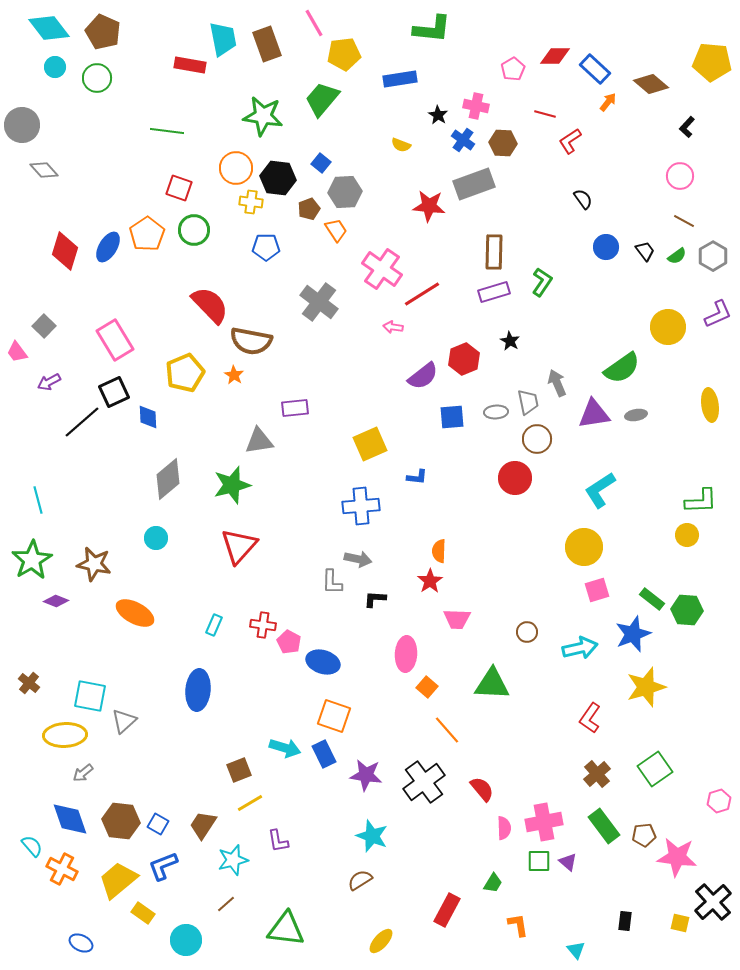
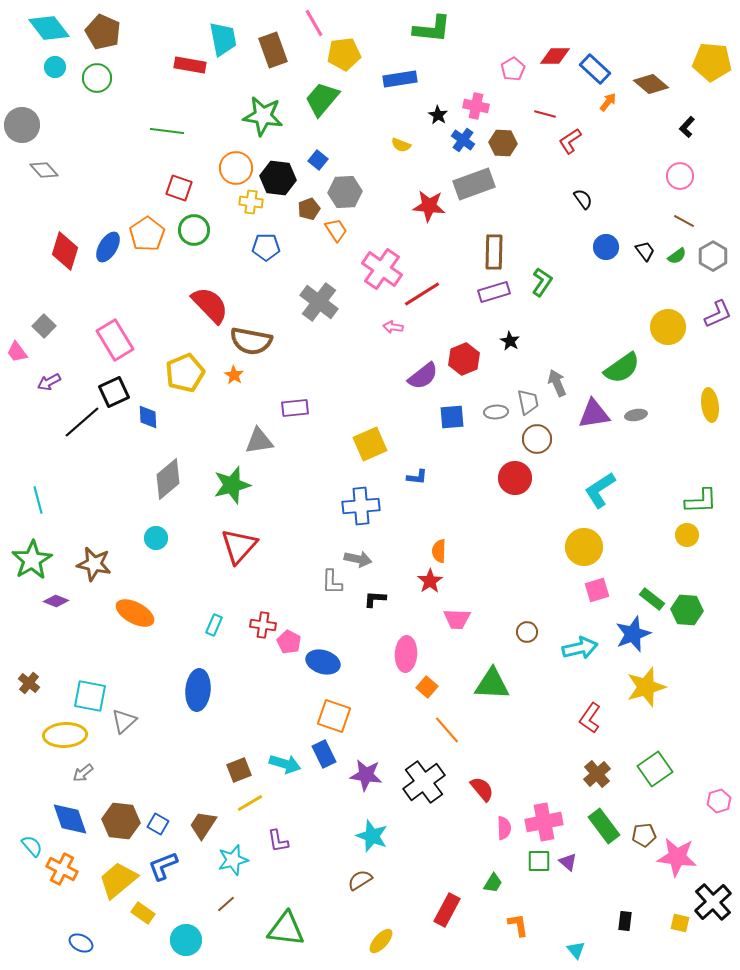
brown rectangle at (267, 44): moved 6 px right, 6 px down
blue square at (321, 163): moved 3 px left, 3 px up
cyan arrow at (285, 748): moved 16 px down
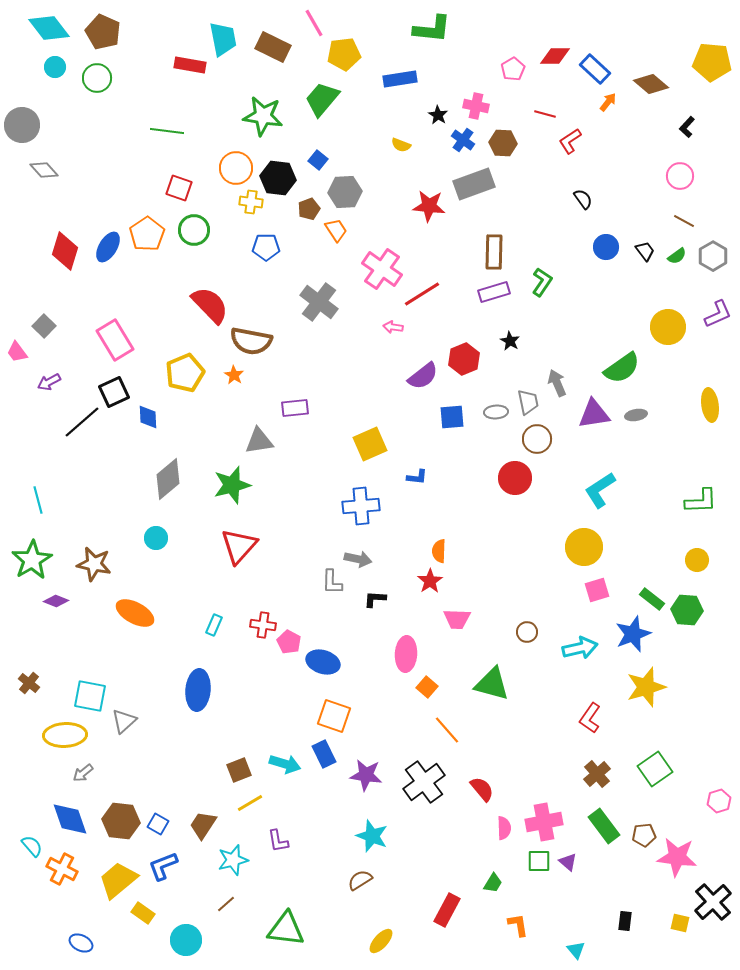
brown rectangle at (273, 50): moved 3 px up; rotated 44 degrees counterclockwise
yellow circle at (687, 535): moved 10 px right, 25 px down
green triangle at (492, 684): rotated 12 degrees clockwise
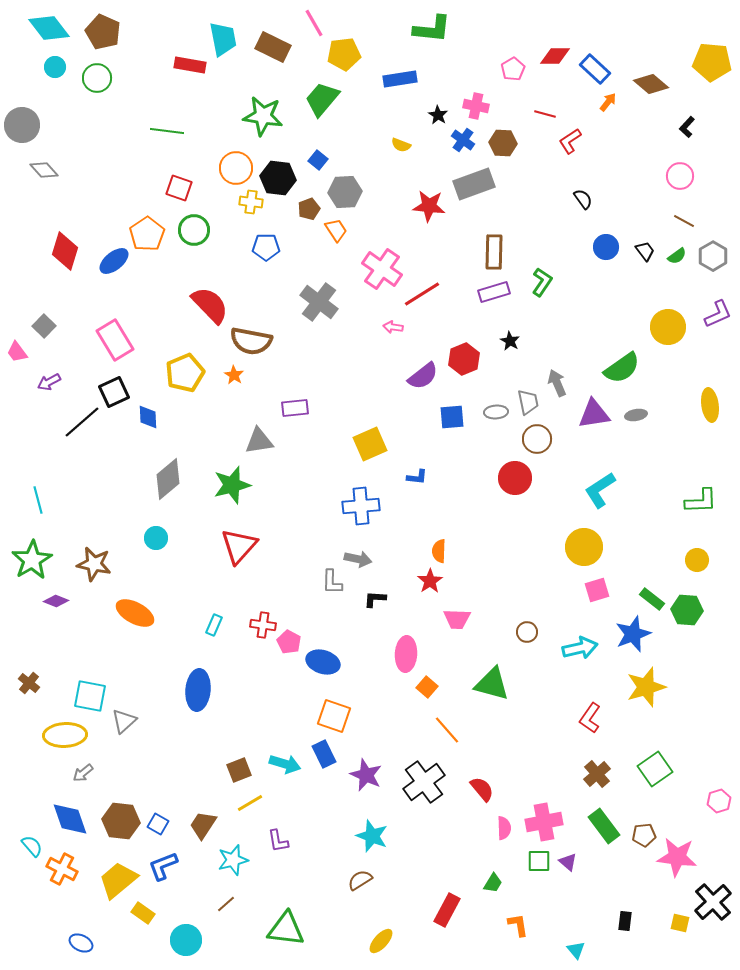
blue ellipse at (108, 247): moved 6 px right, 14 px down; rotated 20 degrees clockwise
purple star at (366, 775): rotated 16 degrees clockwise
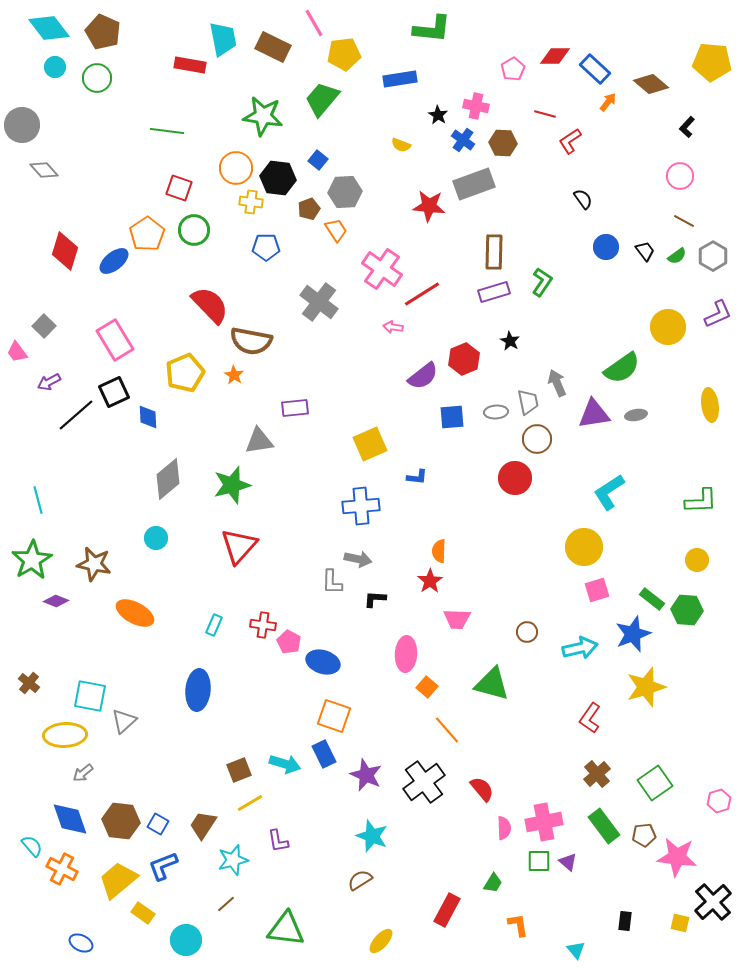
black line at (82, 422): moved 6 px left, 7 px up
cyan L-shape at (600, 490): moved 9 px right, 2 px down
green square at (655, 769): moved 14 px down
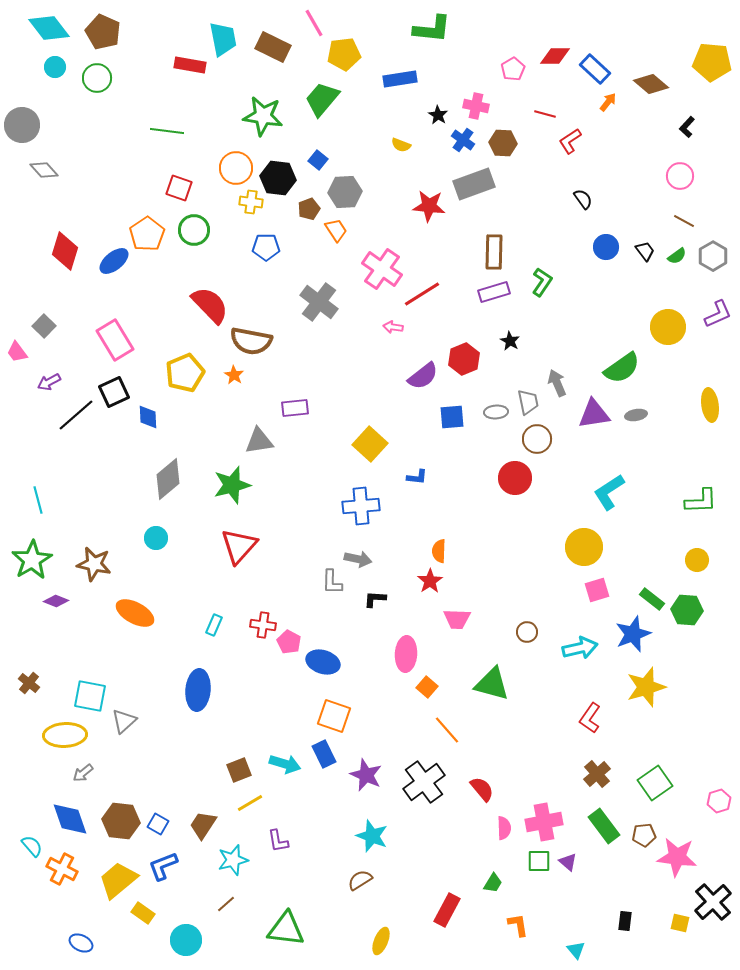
yellow square at (370, 444): rotated 24 degrees counterclockwise
yellow ellipse at (381, 941): rotated 20 degrees counterclockwise
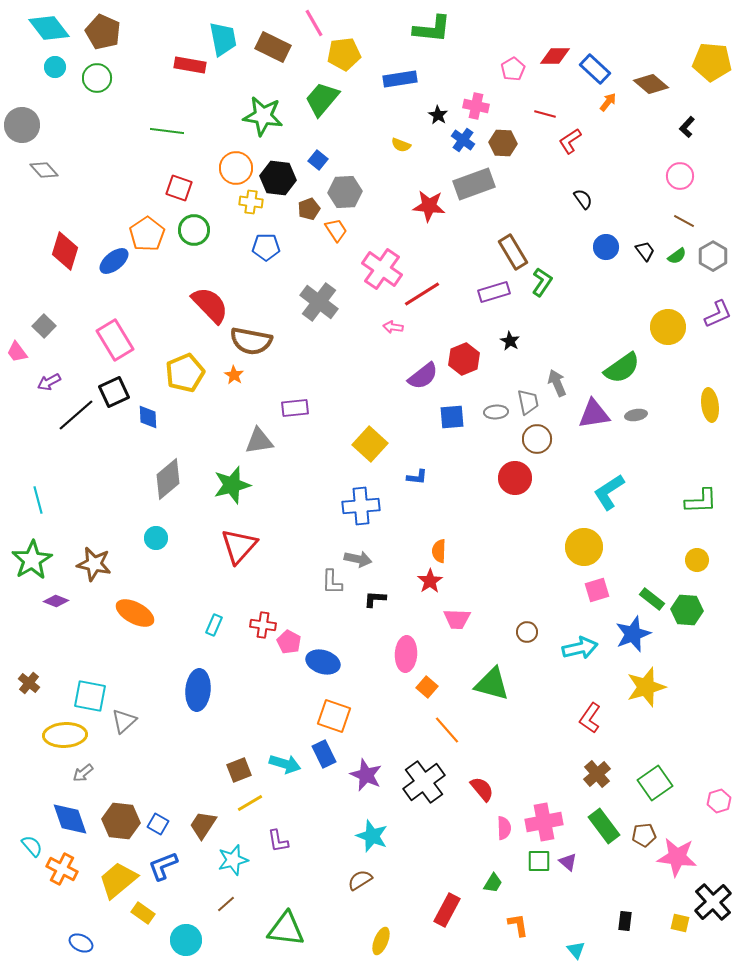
brown rectangle at (494, 252): moved 19 px right; rotated 32 degrees counterclockwise
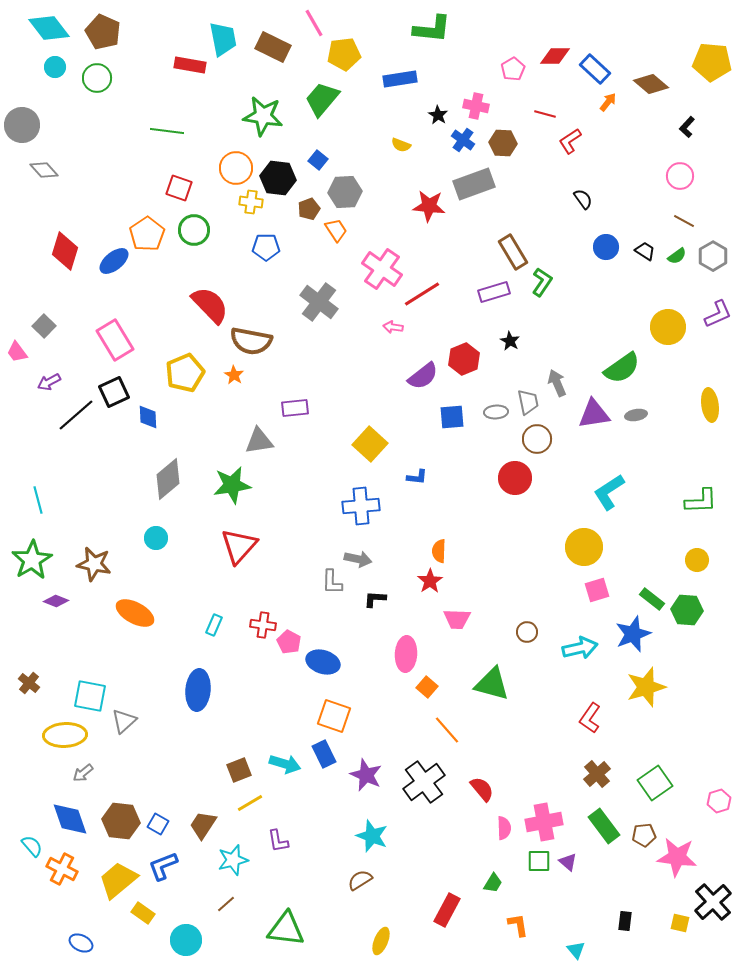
black trapezoid at (645, 251): rotated 20 degrees counterclockwise
green star at (232, 485): rotated 6 degrees clockwise
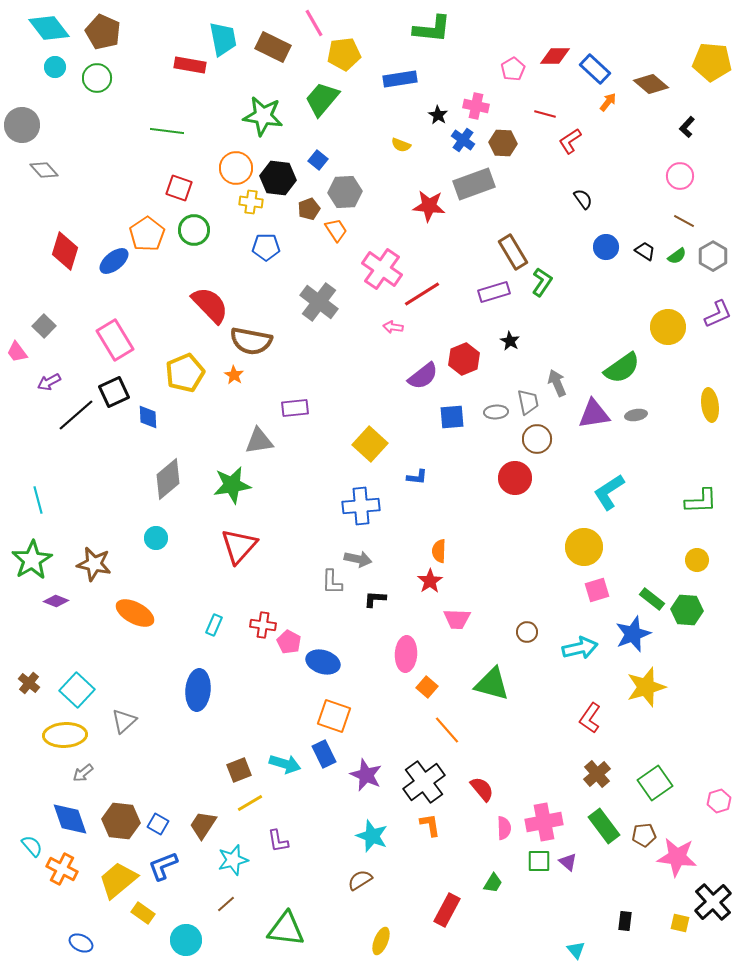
cyan square at (90, 696): moved 13 px left, 6 px up; rotated 32 degrees clockwise
orange L-shape at (518, 925): moved 88 px left, 100 px up
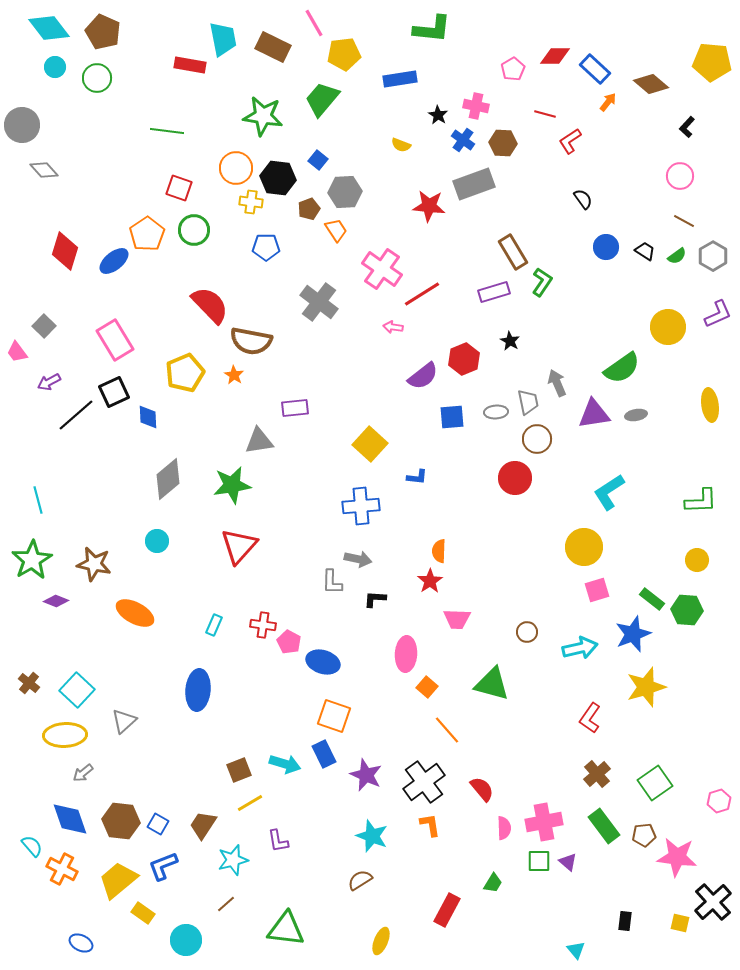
cyan circle at (156, 538): moved 1 px right, 3 px down
